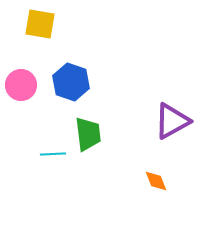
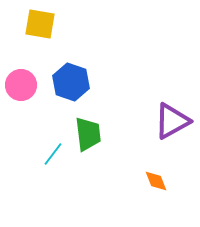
cyan line: rotated 50 degrees counterclockwise
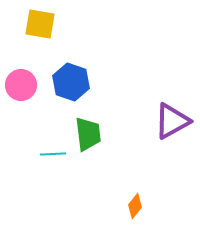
cyan line: rotated 50 degrees clockwise
orange diamond: moved 21 px left, 25 px down; rotated 60 degrees clockwise
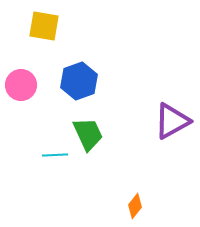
yellow square: moved 4 px right, 2 px down
blue hexagon: moved 8 px right, 1 px up; rotated 21 degrees clockwise
green trapezoid: rotated 18 degrees counterclockwise
cyan line: moved 2 px right, 1 px down
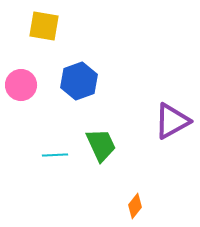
green trapezoid: moved 13 px right, 11 px down
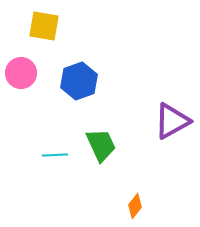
pink circle: moved 12 px up
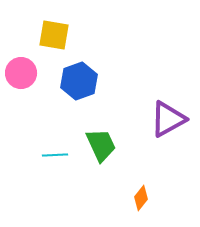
yellow square: moved 10 px right, 9 px down
purple triangle: moved 4 px left, 2 px up
orange diamond: moved 6 px right, 8 px up
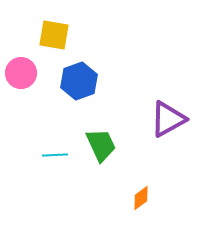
orange diamond: rotated 15 degrees clockwise
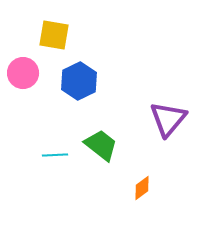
pink circle: moved 2 px right
blue hexagon: rotated 6 degrees counterclockwise
purple triangle: rotated 21 degrees counterclockwise
green trapezoid: rotated 27 degrees counterclockwise
orange diamond: moved 1 px right, 10 px up
